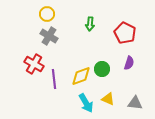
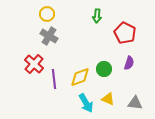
green arrow: moved 7 px right, 8 px up
red cross: rotated 12 degrees clockwise
green circle: moved 2 px right
yellow diamond: moved 1 px left, 1 px down
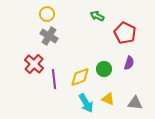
green arrow: rotated 112 degrees clockwise
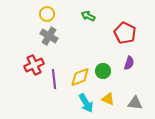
green arrow: moved 9 px left
red cross: moved 1 px down; rotated 24 degrees clockwise
green circle: moved 1 px left, 2 px down
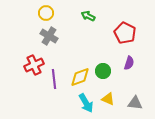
yellow circle: moved 1 px left, 1 px up
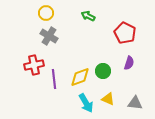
red cross: rotated 12 degrees clockwise
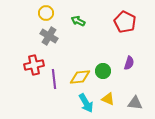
green arrow: moved 10 px left, 5 px down
red pentagon: moved 11 px up
yellow diamond: rotated 15 degrees clockwise
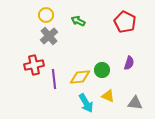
yellow circle: moved 2 px down
gray cross: rotated 18 degrees clockwise
green circle: moved 1 px left, 1 px up
yellow triangle: moved 3 px up
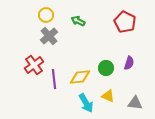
red cross: rotated 24 degrees counterclockwise
green circle: moved 4 px right, 2 px up
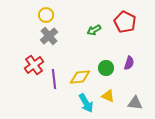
green arrow: moved 16 px right, 9 px down; rotated 56 degrees counterclockwise
